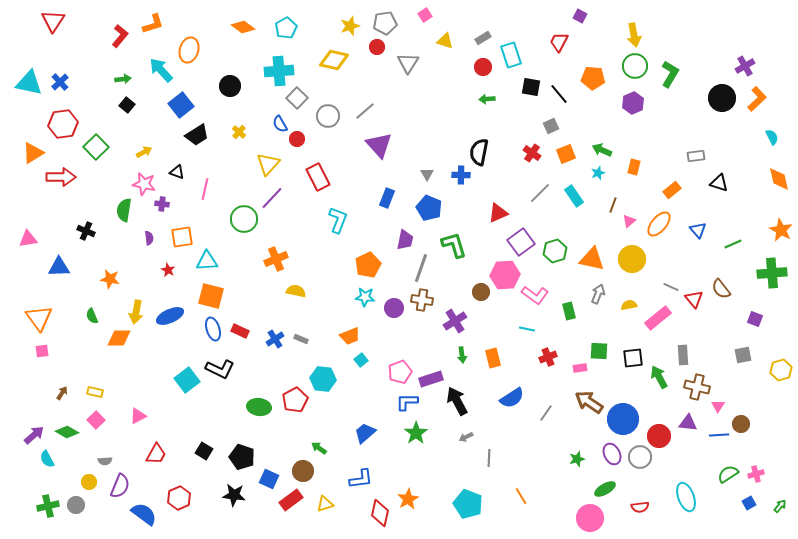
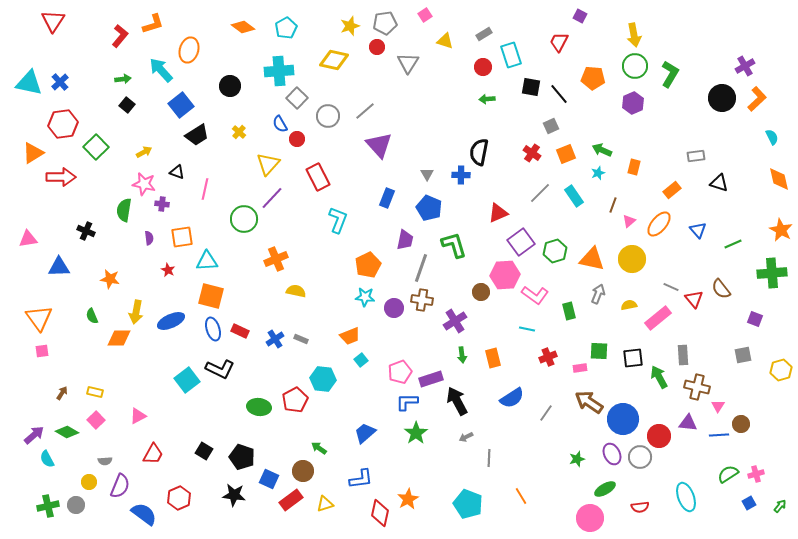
gray rectangle at (483, 38): moved 1 px right, 4 px up
blue ellipse at (170, 316): moved 1 px right, 5 px down
red trapezoid at (156, 454): moved 3 px left
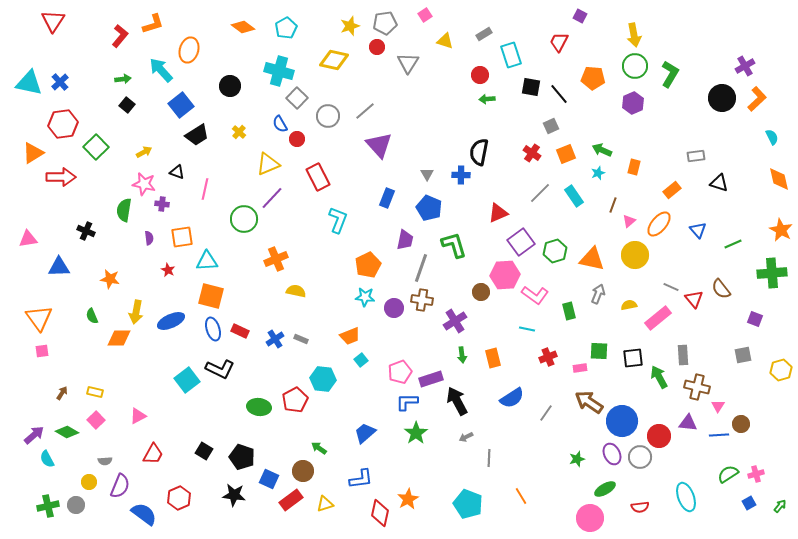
red circle at (483, 67): moved 3 px left, 8 px down
cyan cross at (279, 71): rotated 20 degrees clockwise
yellow triangle at (268, 164): rotated 25 degrees clockwise
yellow circle at (632, 259): moved 3 px right, 4 px up
blue circle at (623, 419): moved 1 px left, 2 px down
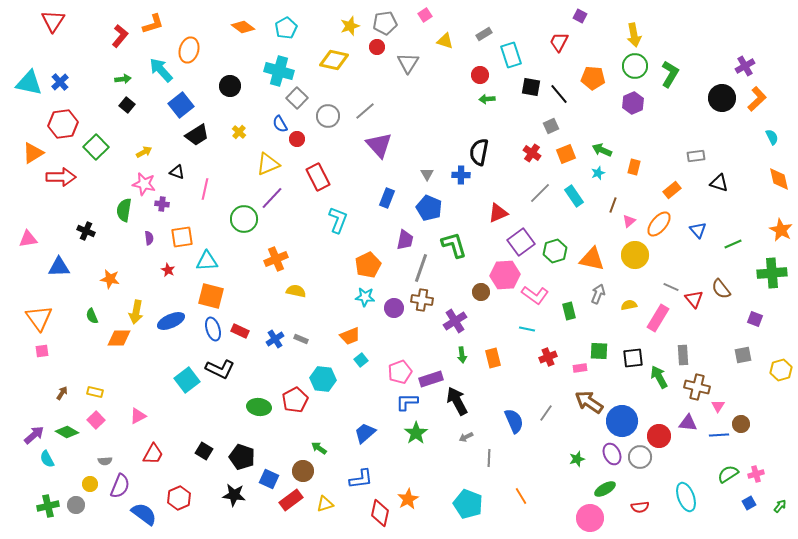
pink rectangle at (658, 318): rotated 20 degrees counterclockwise
blue semicircle at (512, 398): moved 2 px right, 23 px down; rotated 80 degrees counterclockwise
yellow circle at (89, 482): moved 1 px right, 2 px down
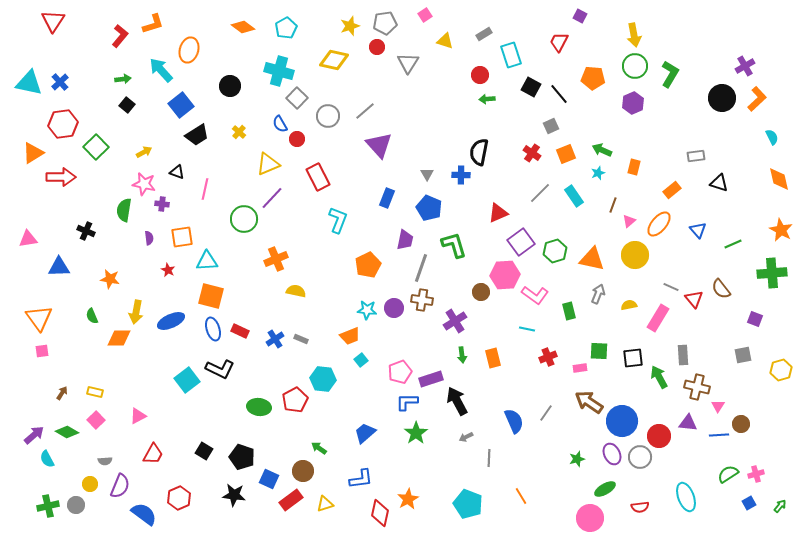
black square at (531, 87): rotated 18 degrees clockwise
cyan star at (365, 297): moved 2 px right, 13 px down
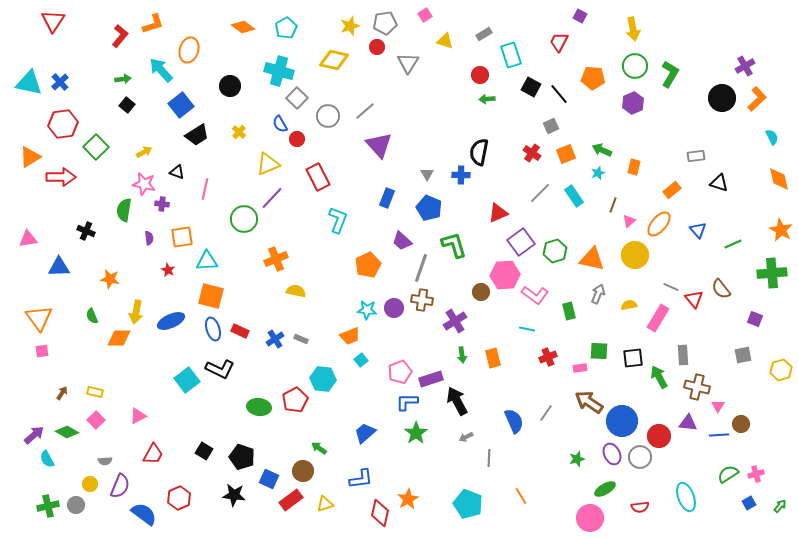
yellow arrow at (634, 35): moved 1 px left, 6 px up
orange triangle at (33, 153): moved 3 px left, 4 px down
purple trapezoid at (405, 240): moved 3 px left, 1 px down; rotated 120 degrees clockwise
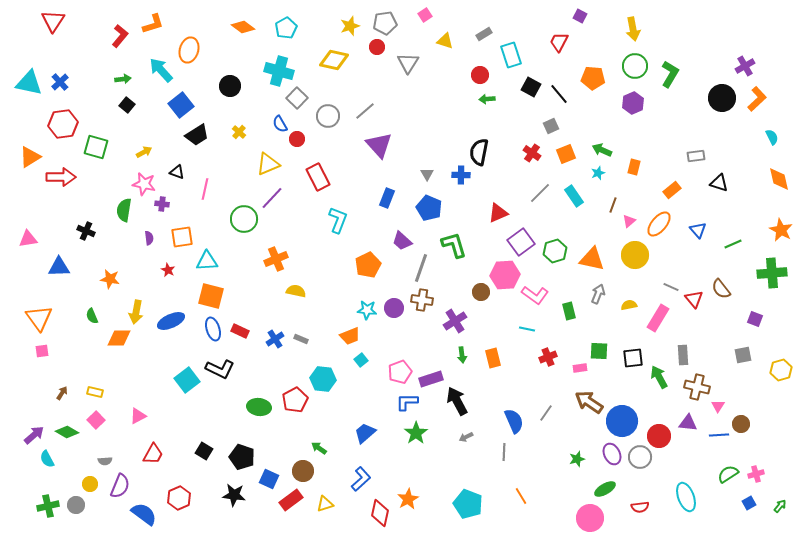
green square at (96, 147): rotated 30 degrees counterclockwise
gray line at (489, 458): moved 15 px right, 6 px up
blue L-shape at (361, 479): rotated 35 degrees counterclockwise
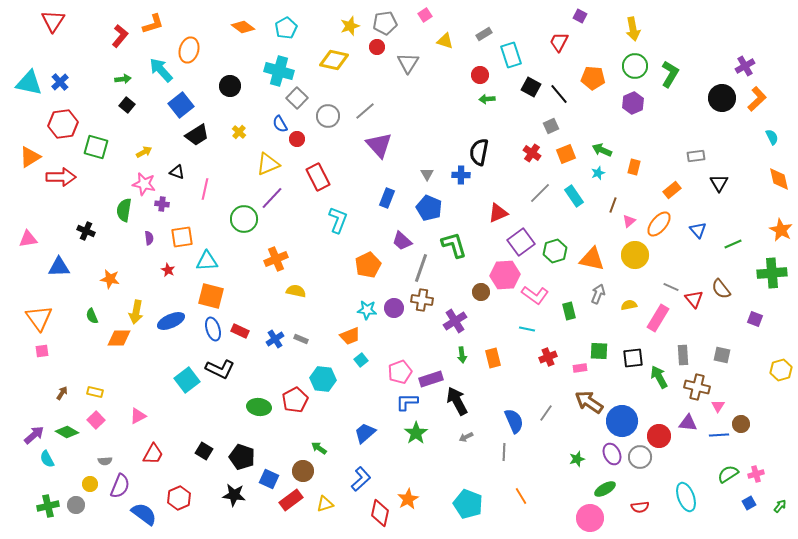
black triangle at (719, 183): rotated 42 degrees clockwise
gray square at (743, 355): moved 21 px left; rotated 24 degrees clockwise
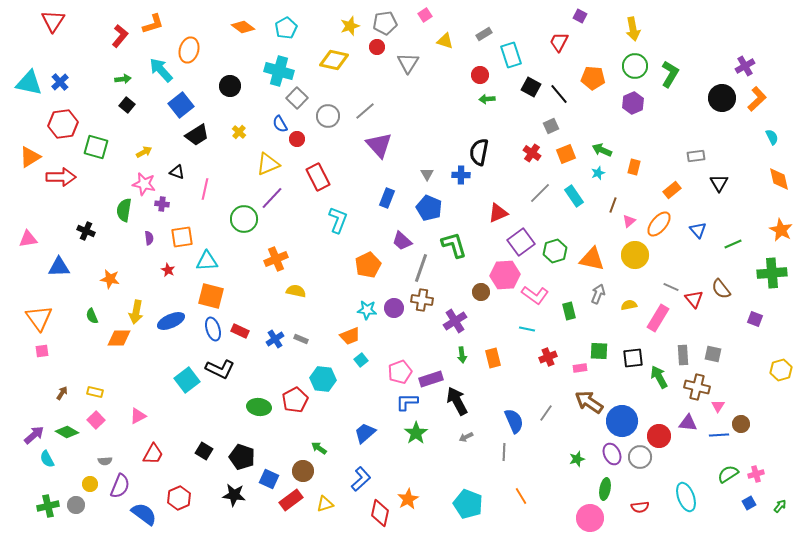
gray square at (722, 355): moved 9 px left, 1 px up
green ellipse at (605, 489): rotated 50 degrees counterclockwise
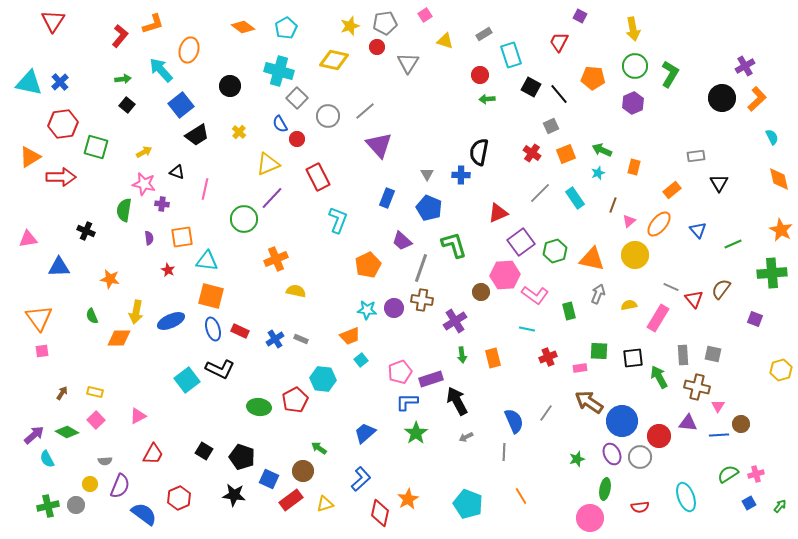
cyan rectangle at (574, 196): moved 1 px right, 2 px down
cyan triangle at (207, 261): rotated 10 degrees clockwise
brown semicircle at (721, 289): rotated 75 degrees clockwise
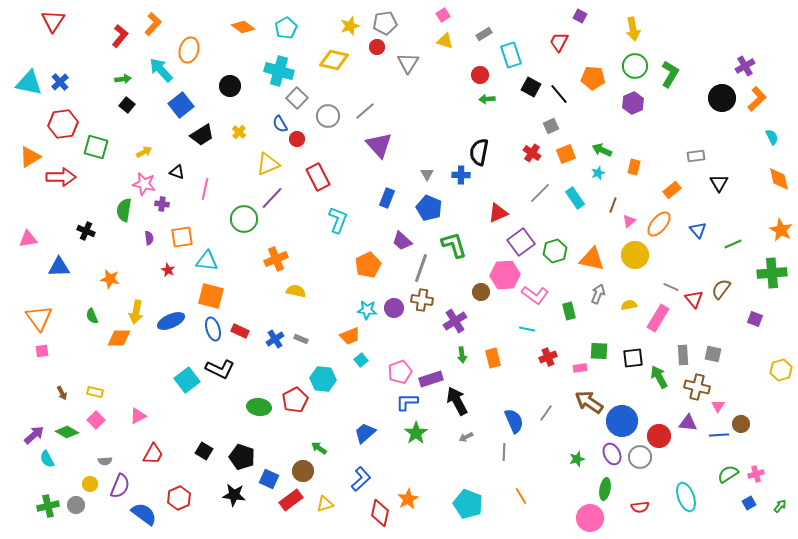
pink square at (425, 15): moved 18 px right
orange L-shape at (153, 24): rotated 30 degrees counterclockwise
black trapezoid at (197, 135): moved 5 px right
brown arrow at (62, 393): rotated 120 degrees clockwise
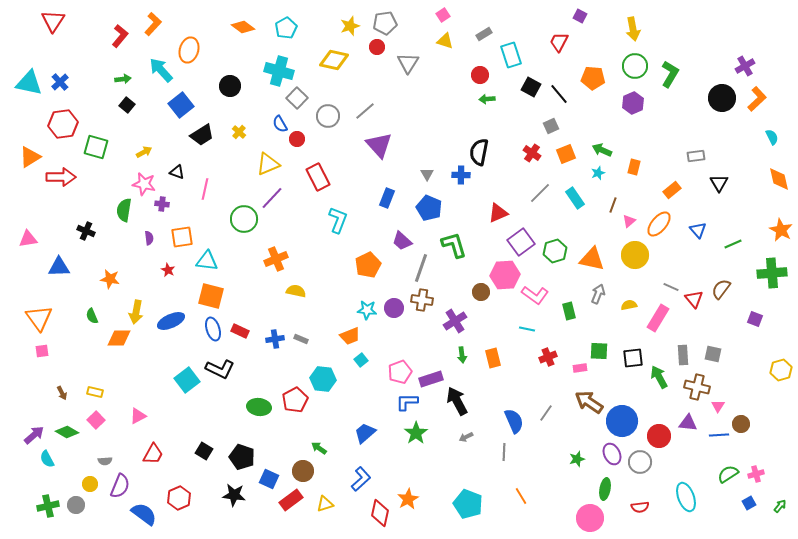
blue cross at (275, 339): rotated 24 degrees clockwise
gray circle at (640, 457): moved 5 px down
